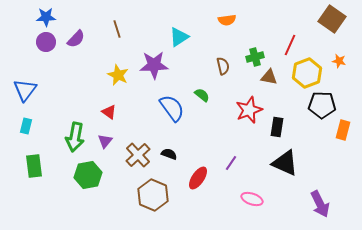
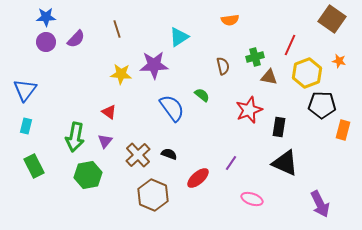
orange semicircle: moved 3 px right
yellow star: moved 3 px right, 1 px up; rotated 20 degrees counterclockwise
black rectangle: moved 2 px right
green rectangle: rotated 20 degrees counterclockwise
red ellipse: rotated 15 degrees clockwise
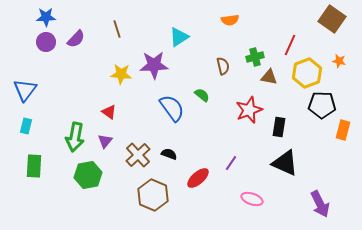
green rectangle: rotated 30 degrees clockwise
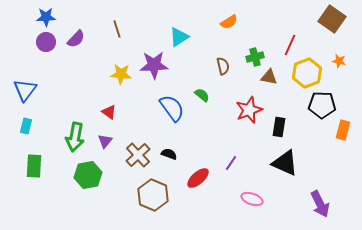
orange semicircle: moved 1 px left, 2 px down; rotated 24 degrees counterclockwise
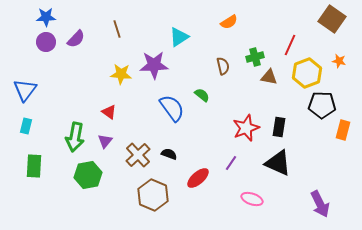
red star: moved 3 px left, 18 px down
black triangle: moved 7 px left
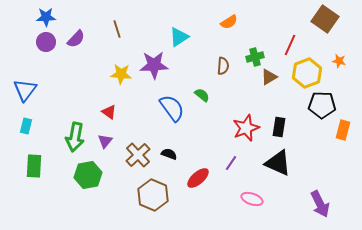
brown square: moved 7 px left
brown semicircle: rotated 18 degrees clockwise
brown triangle: rotated 42 degrees counterclockwise
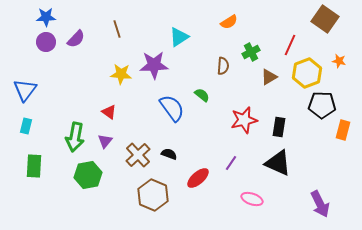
green cross: moved 4 px left, 5 px up; rotated 12 degrees counterclockwise
red star: moved 2 px left, 8 px up; rotated 8 degrees clockwise
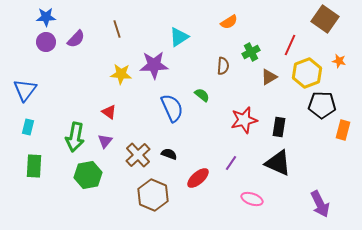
blue semicircle: rotated 12 degrees clockwise
cyan rectangle: moved 2 px right, 1 px down
